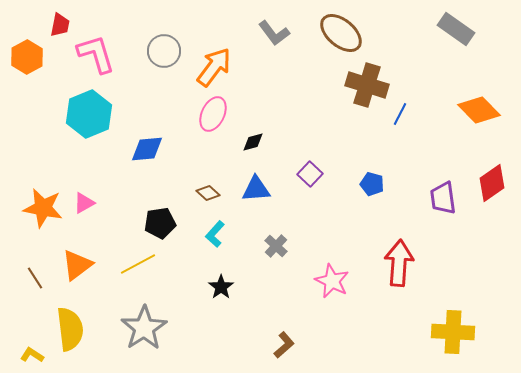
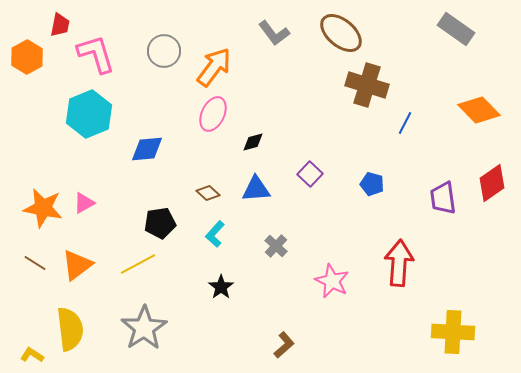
blue line: moved 5 px right, 9 px down
brown line: moved 15 px up; rotated 25 degrees counterclockwise
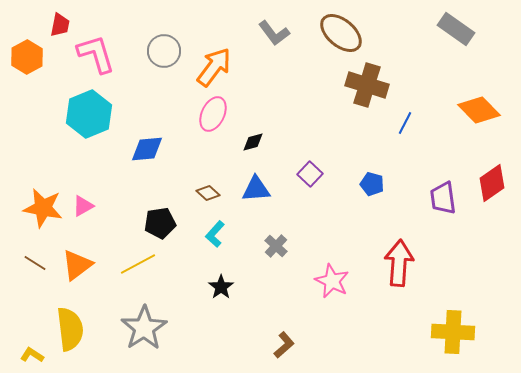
pink triangle: moved 1 px left, 3 px down
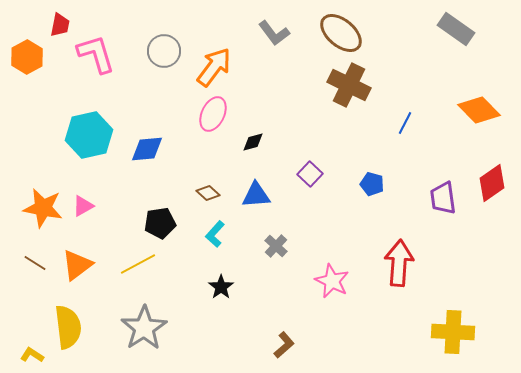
brown cross: moved 18 px left; rotated 9 degrees clockwise
cyan hexagon: moved 21 px down; rotated 9 degrees clockwise
blue triangle: moved 6 px down
yellow semicircle: moved 2 px left, 2 px up
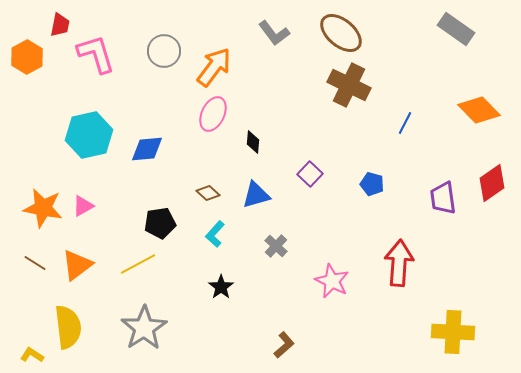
black diamond: rotated 70 degrees counterclockwise
blue triangle: rotated 12 degrees counterclockwise
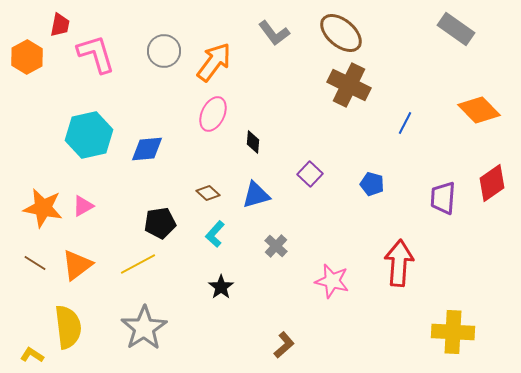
orange arrow: moved 5 px up
purple trapezoid: rotated 12 degrees clockwise
pink star: rotated 12 degrees counterclockwise
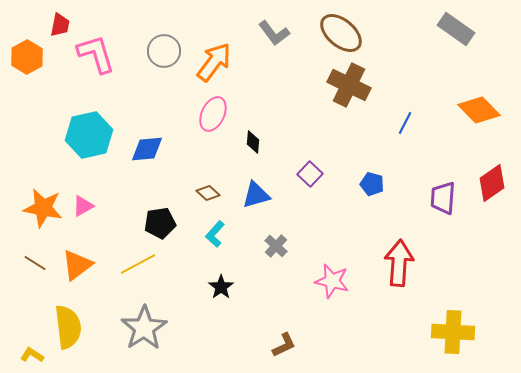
brown L-shape: rotated 16 degrees clockwise
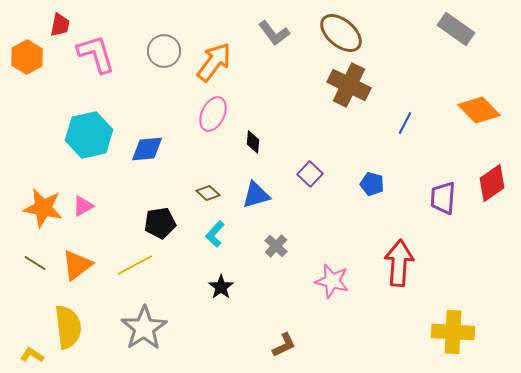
yellow line: moved 3 px left, 1 px down
